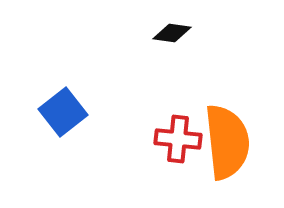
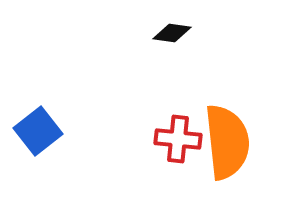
blue square: moved 25 px left, 19 px down
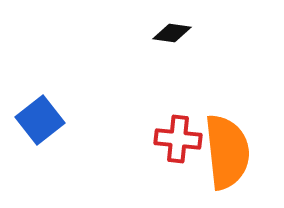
blue square: moved 2 px right, 11 px up
orange semicircle: moved 10 px down
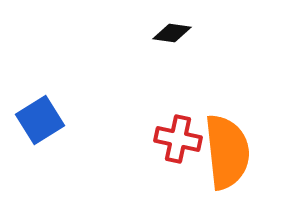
blue square: rotated 6 degrees clockwise
red cross: rotated 6 degrees clockwise
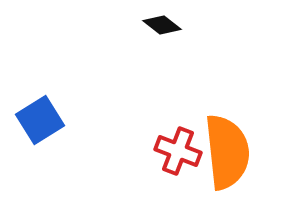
black diamond: moved 10 px left, 8 px up; rotated 30 degrees clockwise
red cross: moved 12 px down; rotated 9 degrees clockwise
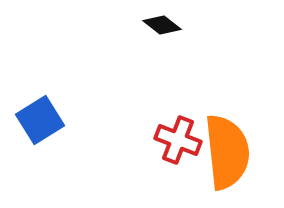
red cross: moved 11 px up
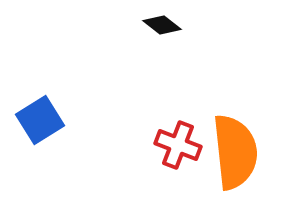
red cross: moved 5 px down
orange semicircle: moved 8 px right
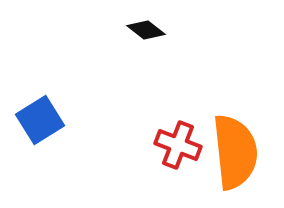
black diamond: moved 16 px left, 5 px down
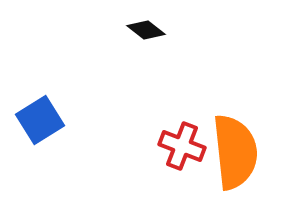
red cross: moved 4 px right, 1 px down
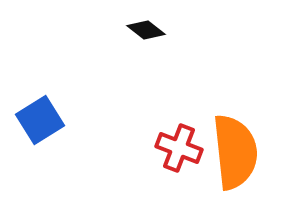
red cross: moved 3 px left, 2 px down
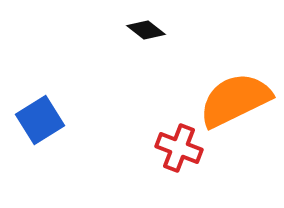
orange semicircle: moved 52 px up; rotated 110 degrees counterclockwise
